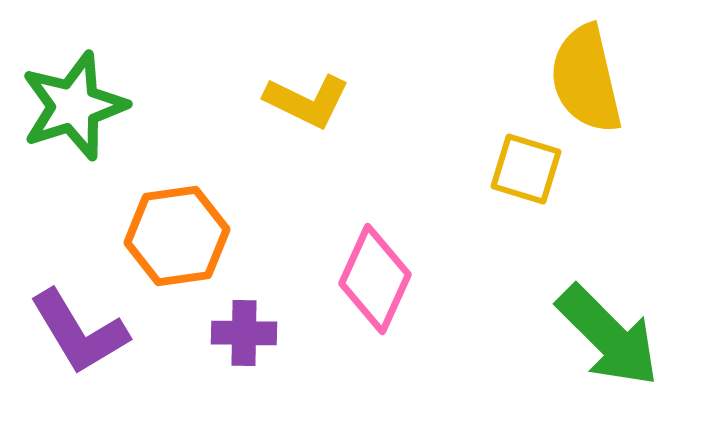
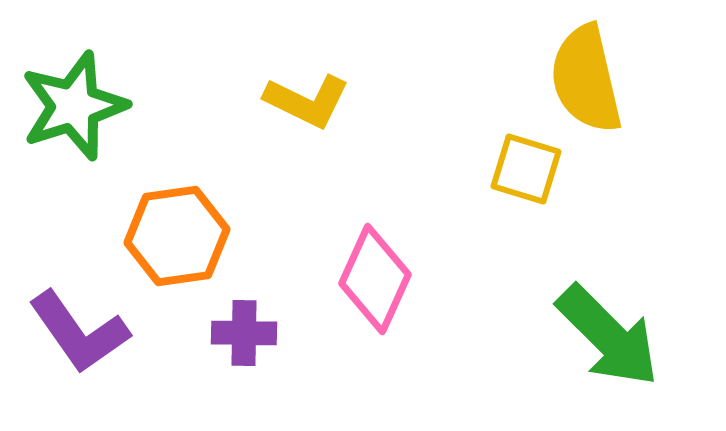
purple L-shape: rotated 4 degrees counterclockwise
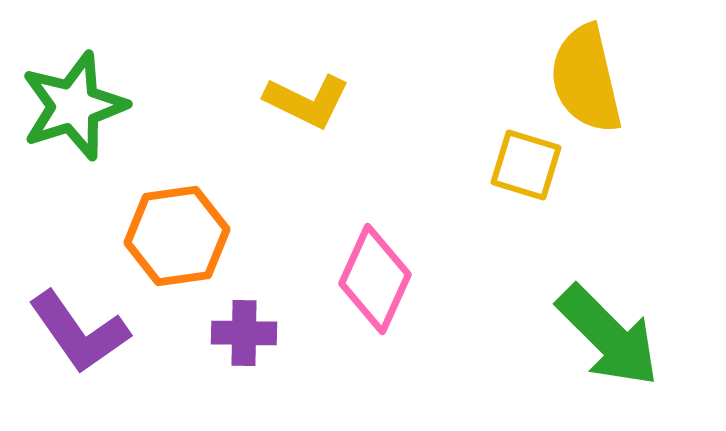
yellow square: moved 4 px up
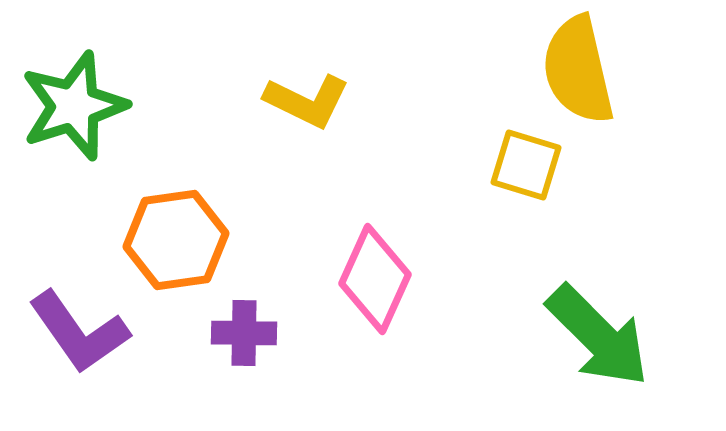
yellow semicircle: moved 8 px left, 9 px up
orange hexagon: moved 1 px left, 4 px down
green arrow: moved 10 px left
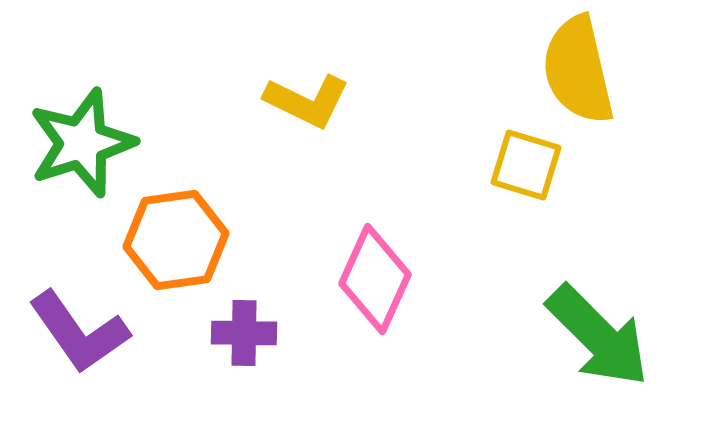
green star: moved 8 px right, 37 px down
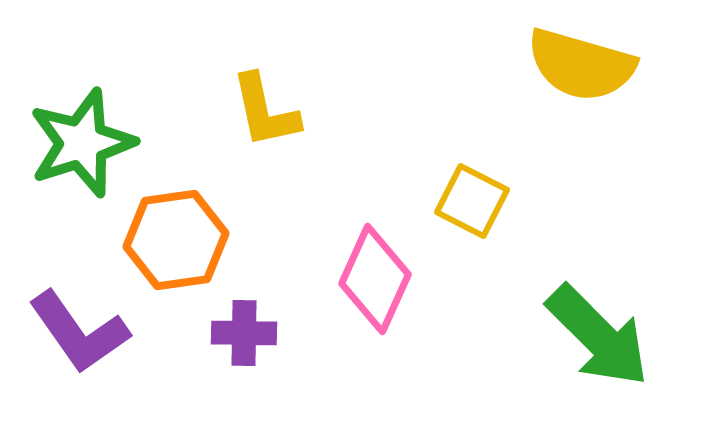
yellow semicircle: moved 3 px right, 5 px up; rotated 61 degrees counterclockwise
yellow L-shape: moved 42 px left, 10 px down; rotated 52 degrees clockwise
yellow square: moved 54 px left, 36 px down; rotated 10 degrees clockwise
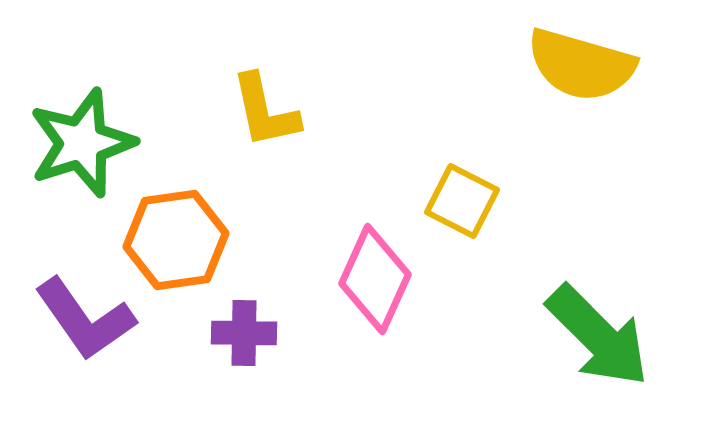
yellow square: moved 10 px left
purple L-shape: moved 6 px right, 13 px up
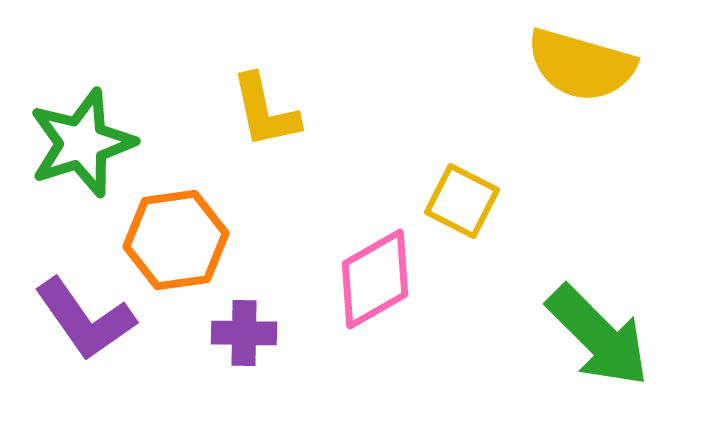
pink diamond: rotated 36 degrees clockwise
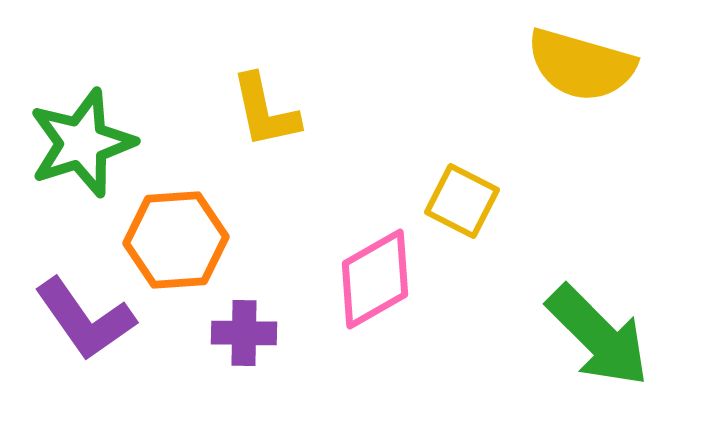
orange hexagon: rotated 4 degrees clockwise
